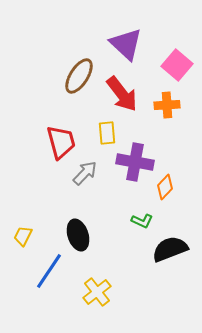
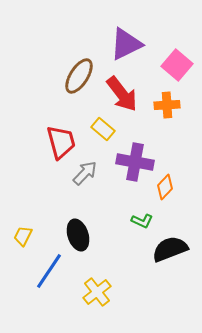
purple triangle: rotated 51 degrees clockwise
yellow rectangle: moved 4 px left, 4 px up; rotated 45 degrees counterclockwise
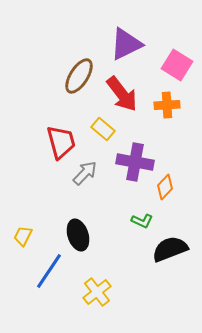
pink square: rotated 8 degrees counterclockwise
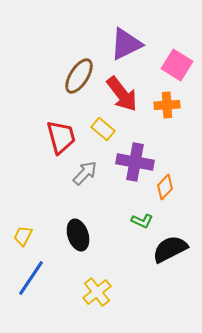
red trapezoid: moved 5 px up
black semicircle: rotated 6 degrees counterclockwise
blue line: moved 18 px left, 7 px down
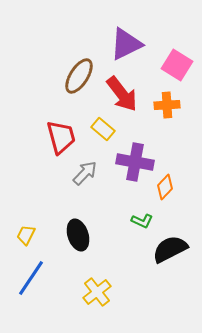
yellow trapezoid: moved 3 px right, 1 px up
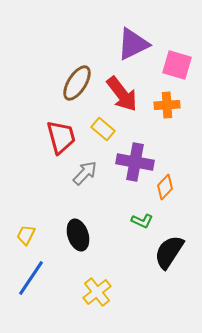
purple triangle: moved 7 px right
pink square: rotated 16 degrees counterclockwise
brown ellipse: moved 2 px left, 7 px down
black semicircle: moved 1 px left, 3 px down; rotated 30 degrees counterclockwise
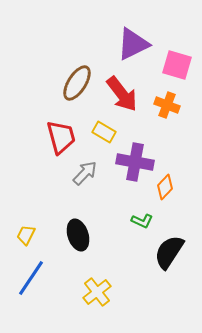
orange cross: rotated 25 degrees clockwise
yellow rectangle: moved 1 px right, 3 px down; rotated 10 degrees counterclockwise
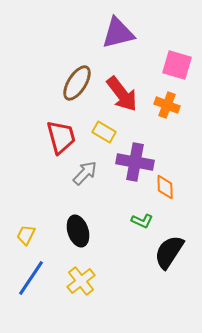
purple triangle: moved 15 px left, 11 px up; rotated 12 degrees clockwise
orange diamond: rotated 45 degrees counterclockwise
black ellipse: moved 4 px up
yellow cross: moved 16 px left, 11 px up
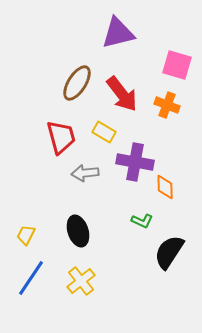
gray arrow: rotated 140 degrees counterclockwise
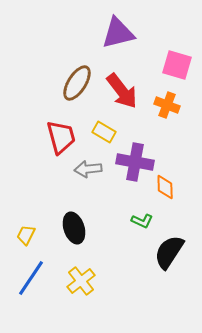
red arrow: moved 3 px up
gray arrow: moved 3 px right, 4 px up
black ellipse: moved 4 px left, 3 px up
